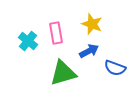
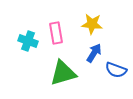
yellow star: rotated 15 degrees counterclockwise
cyan cross: rotated 18 degrees counterclockwise
blue arrow: moved 5 px right, 2 px down; rotated 30 degrees counterclockwise
blue semicircle: moved 1 px right, 2 px down
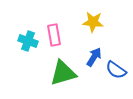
yellow star: moved 1 px right, 2 px up
pink rectangle: moved 2 px left, 2 px down
blue arrow: moved 4 px down
blue semicircle: rotated 15 degrees clockwise
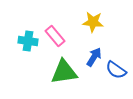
pink rectangle: moved 1 px right, 1 px down; rotated 30 degrees counterclockwise
cyan cross: rotated 12 degrees counterclockwise
green triangle: moved 1 px right, 1 px up; rotated 8 degrees clockwise
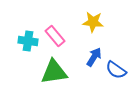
green triangle: moved 10 px left
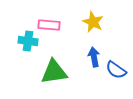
yellow star: rotated 20 degrees clockwise
pink rectangle: moved 6 px left, 11 px up; rotated 45 degrees counterclockwise
blue arrow: rotated 42 degrees counterclockwise
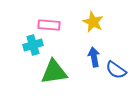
cyan cross: moved 5 px right, 4 px down; rotated 24 degrees counterclockwise
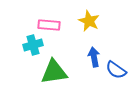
yellow star: moved 4 px left, 1 px up
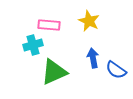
blue arrow: moved 1 px left, 1 px down
green triangle: rotated 16 degrees counterclockwise
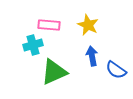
yellow star: moved 1 px left, 4 px down
blue arrow: moved 1 px left, 2 px up
